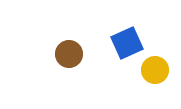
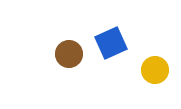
blue square: moved 16 px left
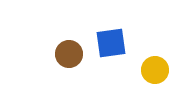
blue square: rotated 16 degrees clockwise
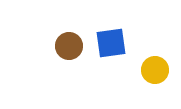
brown circle: moved 8 px up
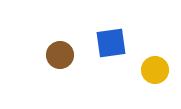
brown circle: moved 9 px left, 9 px down
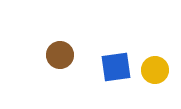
blue square: moved 5 px right, 24 px down
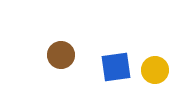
brown circle: moved 1 px right
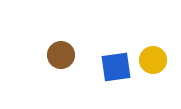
yellow circle: moved 2 px left, 10 px up
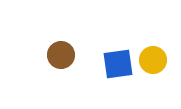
blue square: moved 2 px right, 3 px up
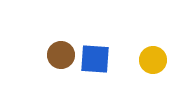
blue square: moved 23 px left, 5 px up; rotated 12 degrees clockwise
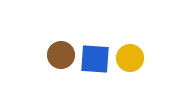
yellow circle: moved 23 px left, 2 px up
